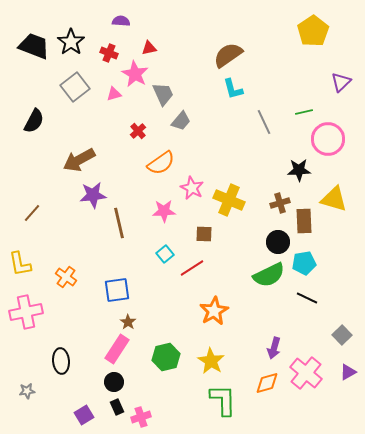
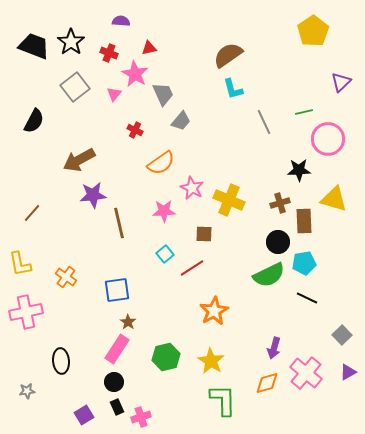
pink triangle at (114, 94): rotated 35 degrees counterclockwise
red cross at (138, 131): moved 3 px left, 1 px up; rotated 21 degrees counterclockwise
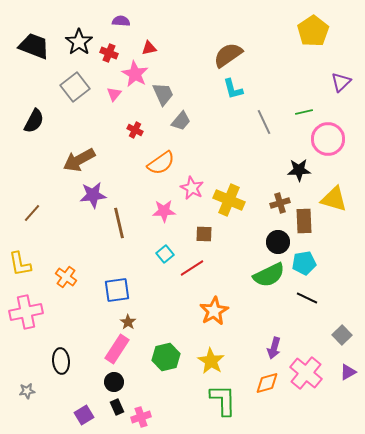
black star at (71, 42): moved 8 px right
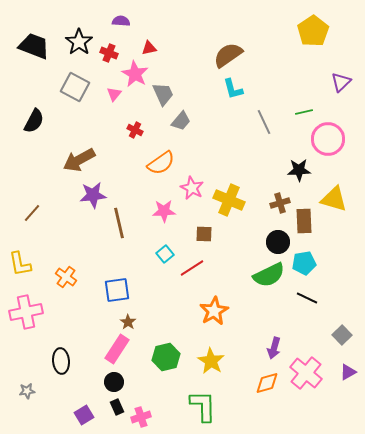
gray square at (75, 87): rotated 24 degrees counterclockwise
green L-shape at (223, 400): moved 20 px left, 6 px down
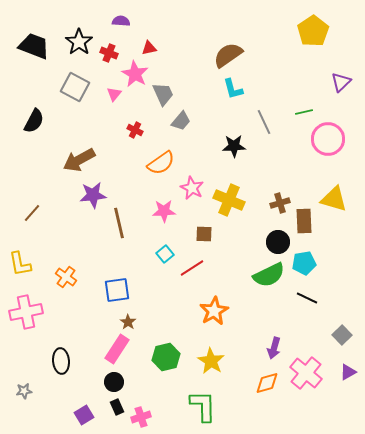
black star at (299, 170): moved 65 px left, 24 px up
gray star at (27, 391): moved 3 px left
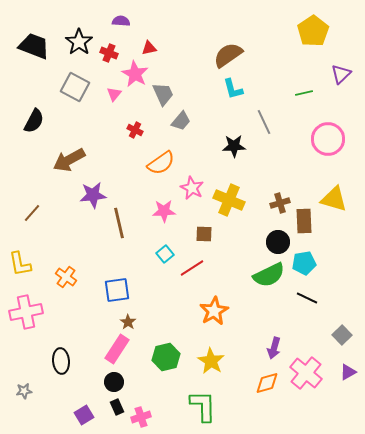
purple triangle at (341, 82): moved 8 px up
green line at (304, 112): moved 19 px up
brown arrow at (79, 160): moved 10 px left
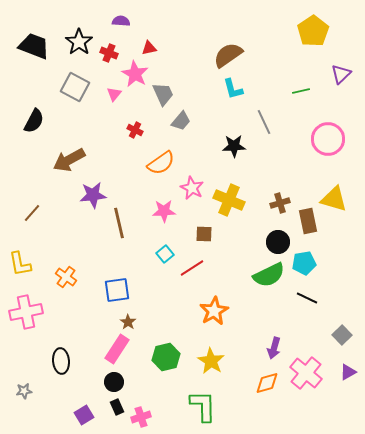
green line at (304, 93): moved 3 px left, 2 px up
brown rectangle at (304, 221): moved 4 px right; rotated 10 degrees counterclockwise
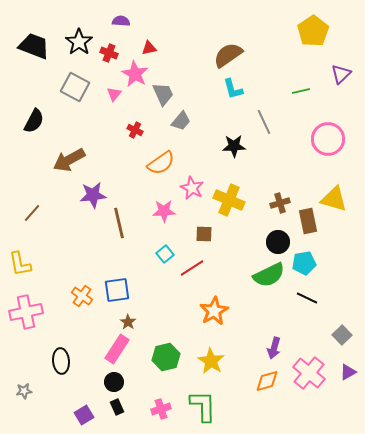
orange cross at (66, 277): moved 16 px right, 19 px down
pink cross at (306, 373): moved 3 px right
orange diamond at (267, 383): moved 2 px up
pink cross at (141, 417): moved 20 px right, 8 px up
